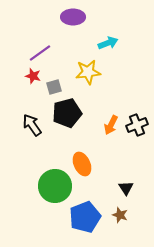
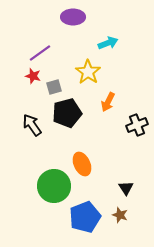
yellow star: rotated 30 degrees counterclockwise
orange arrow: moved 3 px left, 23 px up
green circle: moved 1 px left
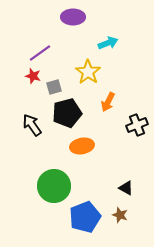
orange ellipse: moved 18 px up; rotated 75 degrees counterclockwise
black triangle: rotated 28 degrees counterclockwise
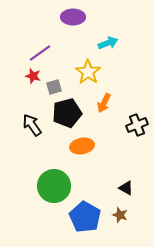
orange arrow: moved 4 px left, 1 px down
blue pentagon: rotated 20 degrees counterclockwise
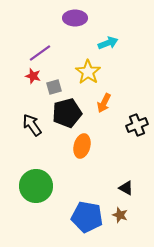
purple ellipse: moved 2 px right, 1 px down
orange ellipse: rotated 65 degrees counterclockwise
green circle: moved 18 px left
blue pentagon: moved 2 px right; rotated 20 degrees counterclockwise
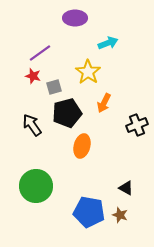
blue pentagon: moved 2 px right, 5 px up
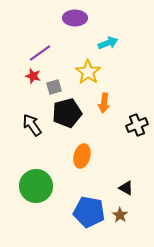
orange arrow: rotated 18 degrees counterclockwise
orange ellipse: moved 10 px down
brown star: rotated 14 degrees clockwise
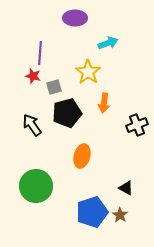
purple line: rotated 50 degrees counterclockwise
blue pentagon: moved 3 px right; rotated 28 degrees counterclockwise
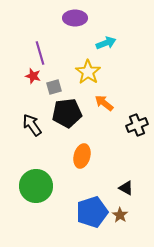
cyan arrow: moved 2 px left
purple line: rotated 20 degrees counterclockwise
orange arrow: rotated 120 degrees clockwise
black pentagon: rotated 8 degrees clockwise
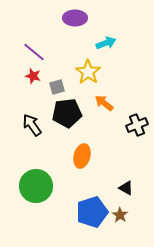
purple line: moved 6 px left, 1 px up; rotated 35 degrees counterclockwise
gray square: moved 3 px right
